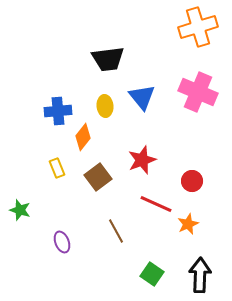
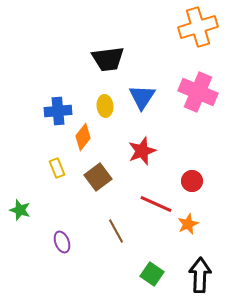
blue triangle: rotated 12 degrees clockwise
red star: moved 9 px up
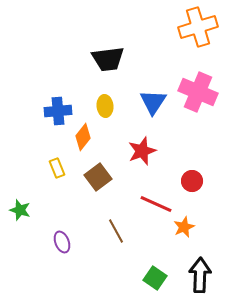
blue triangle: moved 11 px right, 5 px down
orange star: moved 4 px left, 3 px down
green square: moved 3 px right, 4 px down
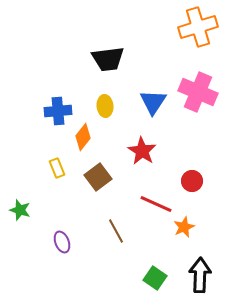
red star: rotated 20 degrees counterclockwise
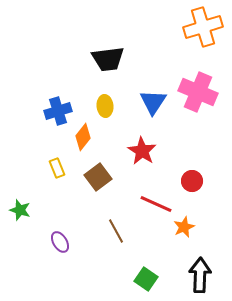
orange cross: moved 5 px right
blue cross: rotated 12 degrees counterclockwise
purple ellipse: moved 2 px left; rotated 10 degrees counterclockwise
green square: moved 9 px left, 1 px down
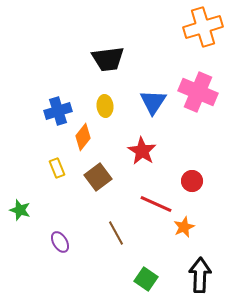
brown line: moved 2 px down
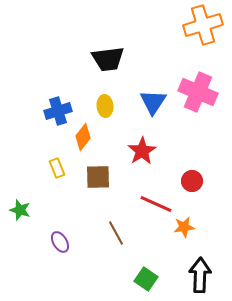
orange cross: moved 2 px up
red star: rotated 8 degrees clockwise
brown square: rotated 36 degrees clockwise
orange star: rotated 15 degrees clockwise
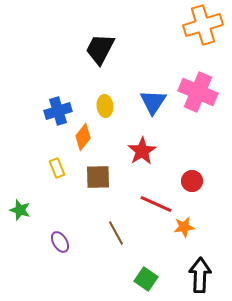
black trapezoid: moved 8 px left, 10 px up; rotated 124 degrees clockwise
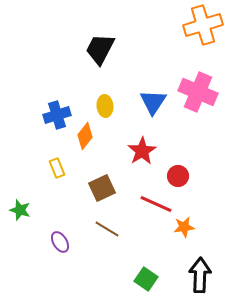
blue cross: moved 1 px left, 4 px down
orange diamond: moved 2 px right, 1 px up
brown square: moved 4 px right, 11 px down; rotated 24 degrees counterclockwise
red circle: moved 14 px left, 5 px up
brown line: moved 9 px left, 4 px up; rotated 30 degrees counterclockwise
